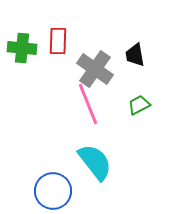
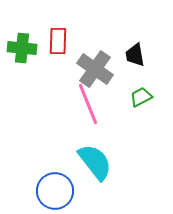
green trapezoid: moved 2 px right, 8 px up
blue circle: moved 2 px right
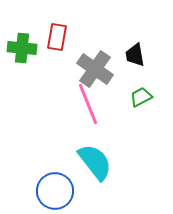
red rectangle: moved 1 px left, 4 px up; rotated 8 degrees clockwise
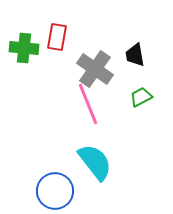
green cross: moved 2 px right
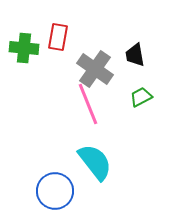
red rectangle: moved 1 px right
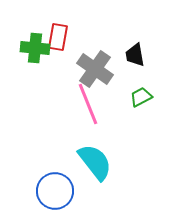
green cross: moved 11 px right
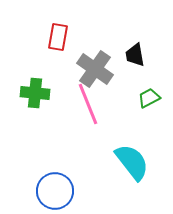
green cross: moved 45 px down
green trapezoid: moved 8 px right, 1 px down
cyan semicircle: moved 37 px right
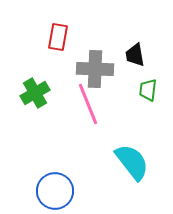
gray cross: rotated 33 degrees counterclockwise
green cross: rotated 36 degrees counterclockwise
green trapezoid: moved 1 px left, 8 px up; rotated 55 degrees counterclockwise
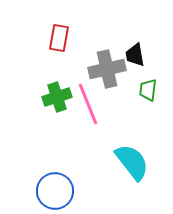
red rectangle: moved 1 px right, 1 px down
gray cross: moved 12 px right; rotated 15 degrees counterclockwise
green cross: moved 22 px right, 4 px down; rotated 12 degrees clockwise
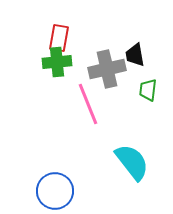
green cross: moved 35 px up; rotated 12 degrees clockwise
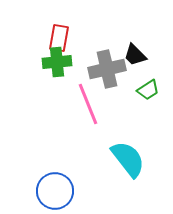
black trapezoid: rotated 35 degrees counterclockwise
green trapezoid: rotated 130 degrees counterclockwise
cyan semicircle: moved 4 px left, 3 px up
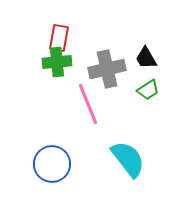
black trapezoid: moved 11 px right, 3 px down; rotated 15 degrees clockwise
blue circle: moved 3 px left, 27 px up
